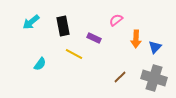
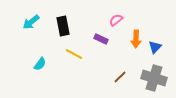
purple rectangle: moved 7 px right, 1 px down
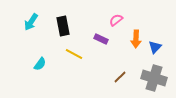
cyan arrow: rotated 18 degrees counterclockwise
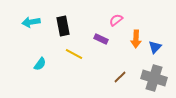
cyan arrow: rotated 48 degrees clockwise
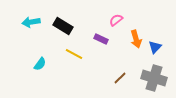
black rectangle: rotated 48 degrees counterclockwise
orange arrow: rotated 18 degrees counterclockwise
brown line: moved 1 px down
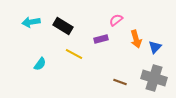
purple rectangle: rotated 40 degrees counterclockwise
brown line: moved 4 px down; rotated 64 degrees clockwise
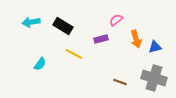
blue triangle: rotated 32 degrees clockwise
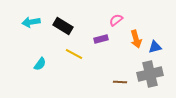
gray cross: moved 4 px left, 4 px up; rotated 30 degrees counterclockwise
brown line: rotated 16 degrees counterclockwise
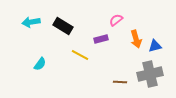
blue triangle: moved 1 px up
yellow line: moved 6 px right, 1 px down
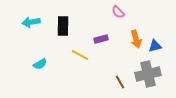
pink semicircle: moved 2 px right, 8 px up; rotated 96 degrees counterclockwise
black rectangle: rotated 60 degrees clockwise
cyan semicircle: rotated 24 degrees clockwise
gray cross: moved 2 px left
brown line: rotated 56 degrees clockwise
